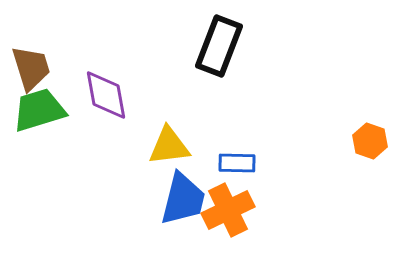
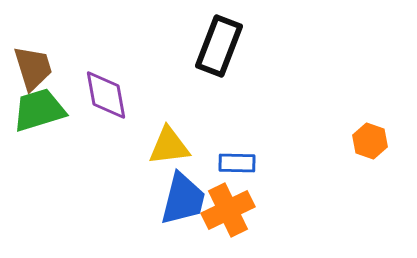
brown trapezoid: moved 2 px right
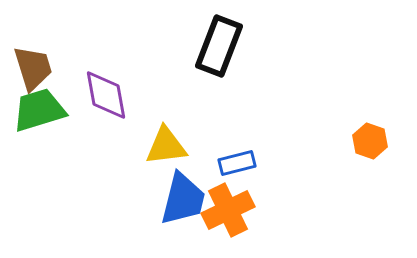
yellow triangle: moved 3 px left
blue rectangle: rotated 15 degrees counterclockwise
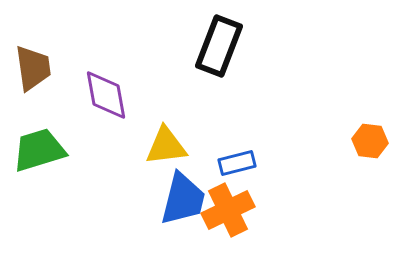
brown trapezoid: rotated 9 degrees clockwise
green trapezoid: moved 40 px down
orange hexagon: rotated 12 degrees counterclockwise
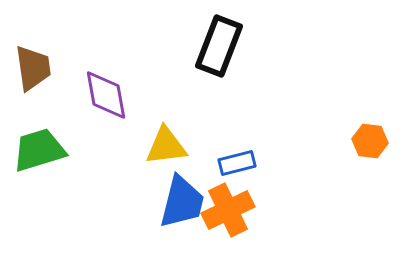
blue trapezoid: moved 1 px left, 3 px down
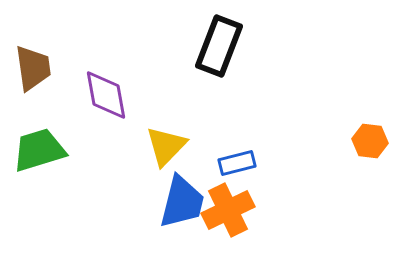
yellow triangle: rotated 39 degrees counterclockwise
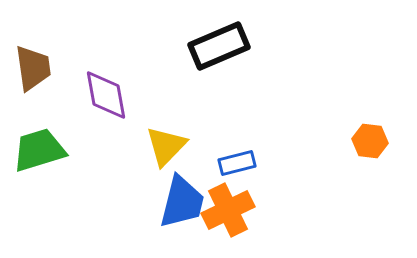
black rectangle: rotated 46 degrees clockwise
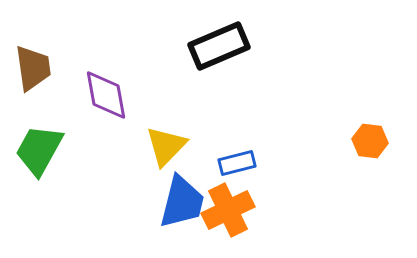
green trapezoid: rotated 44 degrees counterclockwise
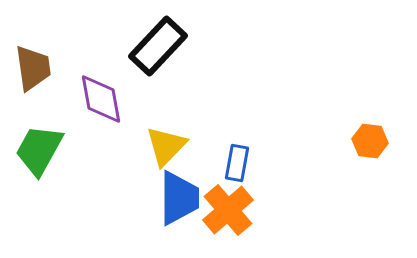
black rectangle: moved 61 px left; rotated 24 degrees counterclockwise
purple diamond: moved 5 px left, 4 px down
blue rectangle: rotated 66 degrees counterclockwise
blue trapezoid: moved 3 px left, 4 px up; rotated 14 degrees counterclockwise
orange cross: rotated 15 degrees counterclockwise
